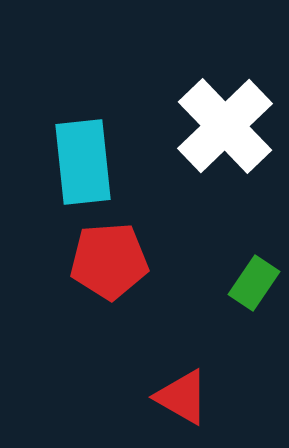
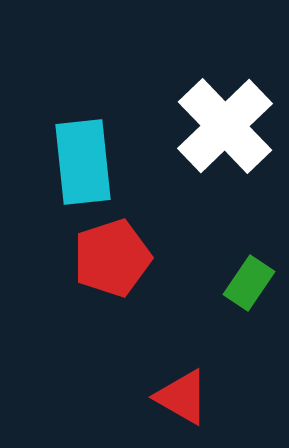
red pentagon: moved 3 px right, 3 px up; rotated 14 degrees counterclockwise
green rectangle: moved 5 px left
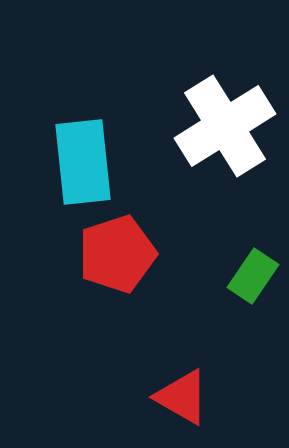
white cross: rotated 12 degrees clockwise
red pentagon: moved 5 px right, 4 px up
green rectangle: moved 4 px right, 7 px up
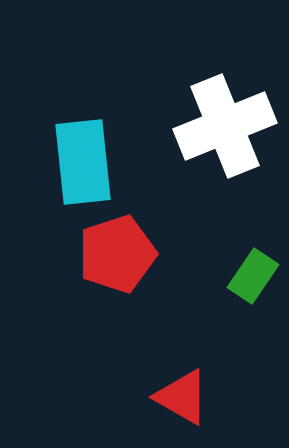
white cross: rotated 10 degrees clockwise
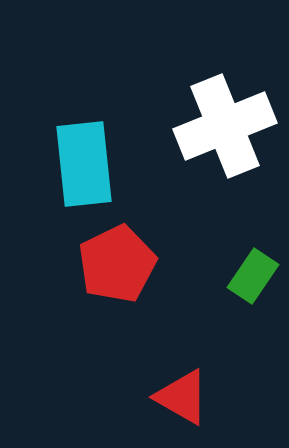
cyan rectangle: moved 1 px right, 2 px down
red pentagon: moved 10 px down; rotated 8 degrees counterclockwise
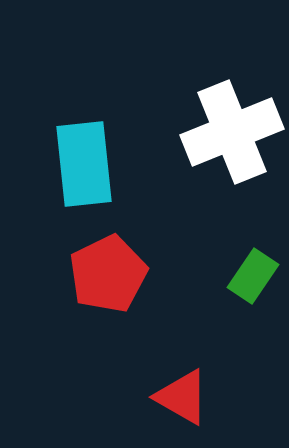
white cross: moved 7 px right, 6 px down
red pentagon: moved 9 px left, 10 px down
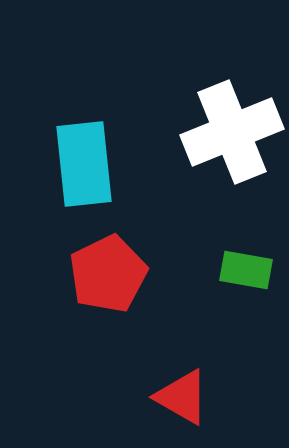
green rectangle: moved 7 px left, 6 px up; rotated 66 degrees clockwise
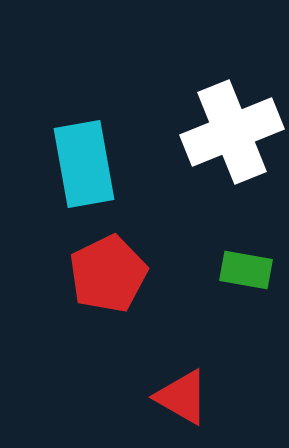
cyan rectangle: rotated 4 degrees counterclockwise
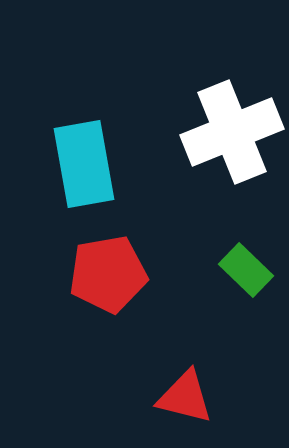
green rectangle: rotated 34 degrees clockwise
red pentagon: rotated 16 degrees clockwise
red triangle: moved 3 px right; rotated 16 degrees counterclockwise
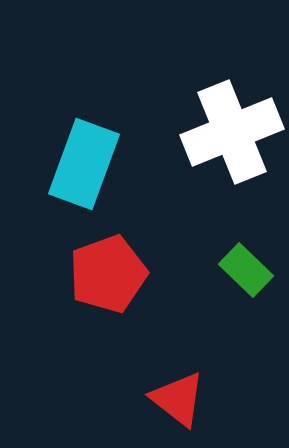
cyan rectangle: rotated 30 degrees clockwise
red pentagon: rotated 10 degrees counterclockwise
red triangle: moved 7 px left, 2 px down; rotated 24 degrees clockwise
